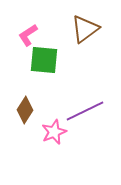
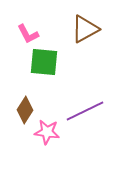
brown triangle: rotated 8 degrees clockwise
pink L-shape: moved 1 px up; rotated 85 degrees counterclockwise
green square: moved 2 px down
pink star: moved 7 px left; rotated 30 degrees clockwise
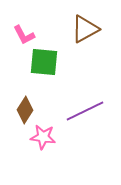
pink L-shape: moved 4 px left, 1 px down
pink star: moved 4 px left, 5 px down
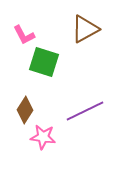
green square: rotated 12 degrees clockwise
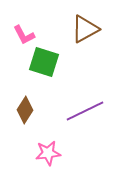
pink star: moved 5 px right, 16 px down; rotated 15 degrees counterclockwise
